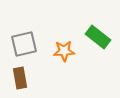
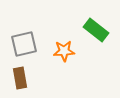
green rectangle: moved 2 px left, 7 px up
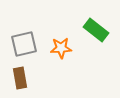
orange star: moved 3 px left, 3 px up
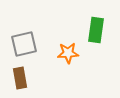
green rectangle: rotated 60 degrees clockwise
orange star: moved 7 px right, 5 px down
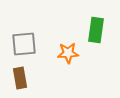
gray square: rotated 8 degrees clockwise
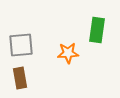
green rectangle: moved 1 px right
gray square: moved 3 px left, 1 px down
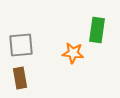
orange star: moved 5 px right; rotated 10 degrees clockwise
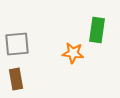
gray square: moved 4 px left, 1 px up
brown rectangle: moved 4 px left, 1 px down
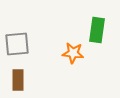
brown rectangle: moved 2 px right, 1 px down; rotated 10 degrees clockwise
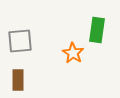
gray square: moved 3 px right, 3 px up
orange star: rotated 25 degrees clockwise
